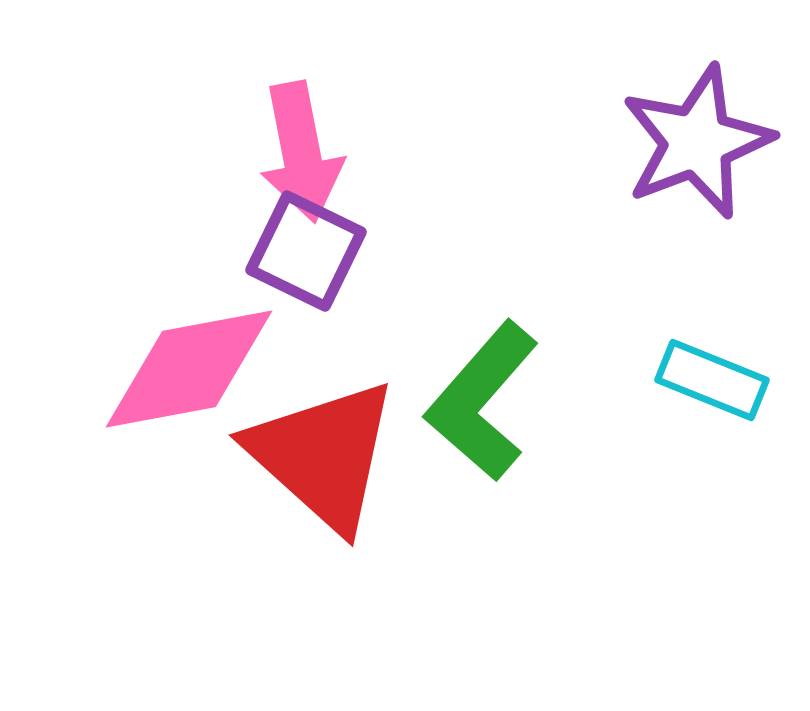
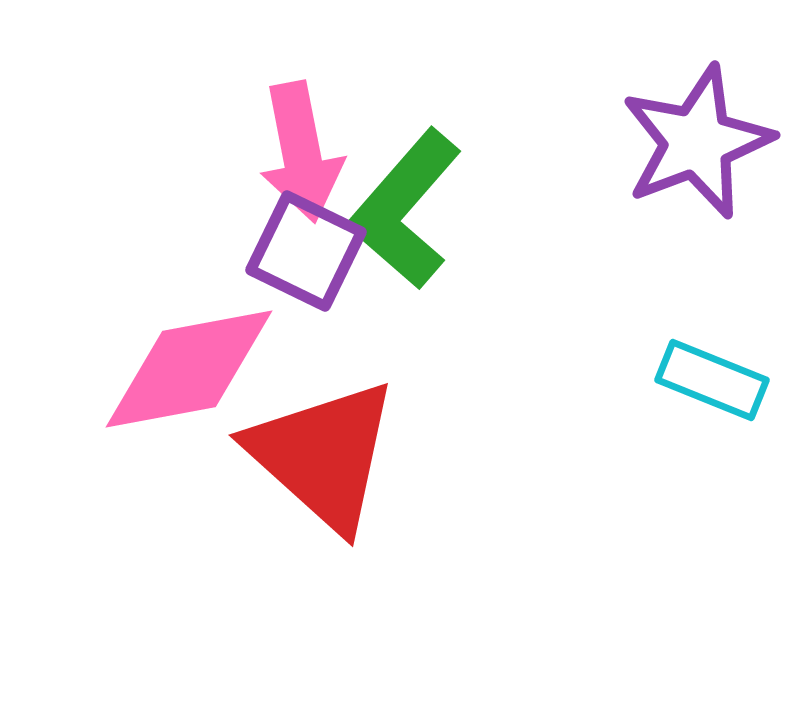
green L-shape: moved 77 px left, 192 px up
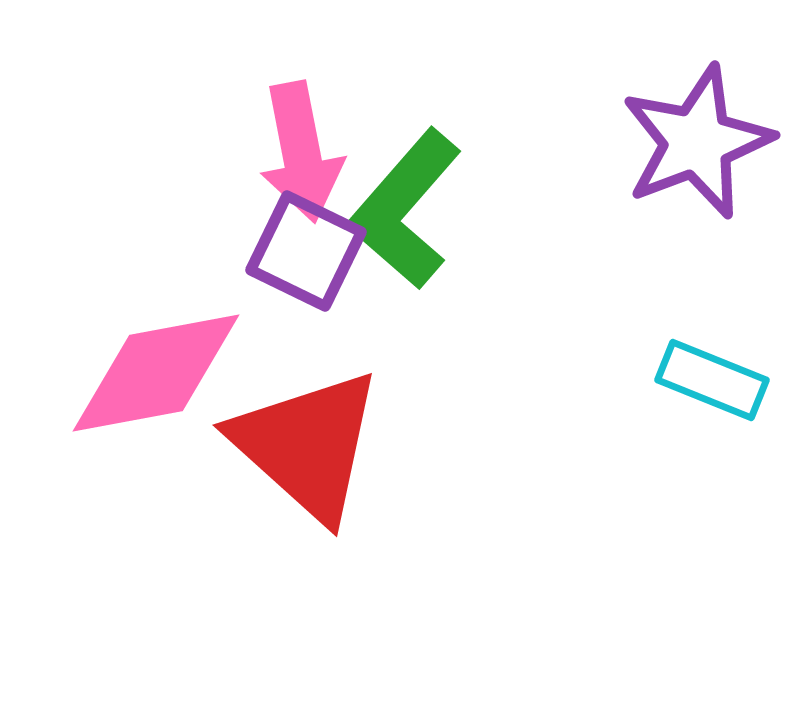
pink diamond: moved 33 px left, 4 px down
red triangle: moved 16 px left, 10 px up
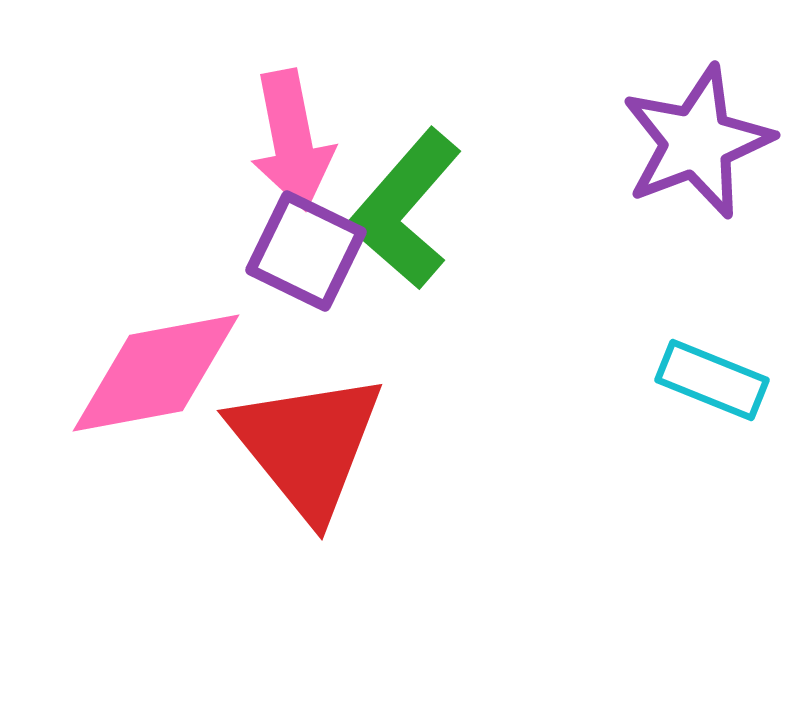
pink arrow: moved 9 px left, 12 px up
red triangle: rotated 9 degrees clockwise
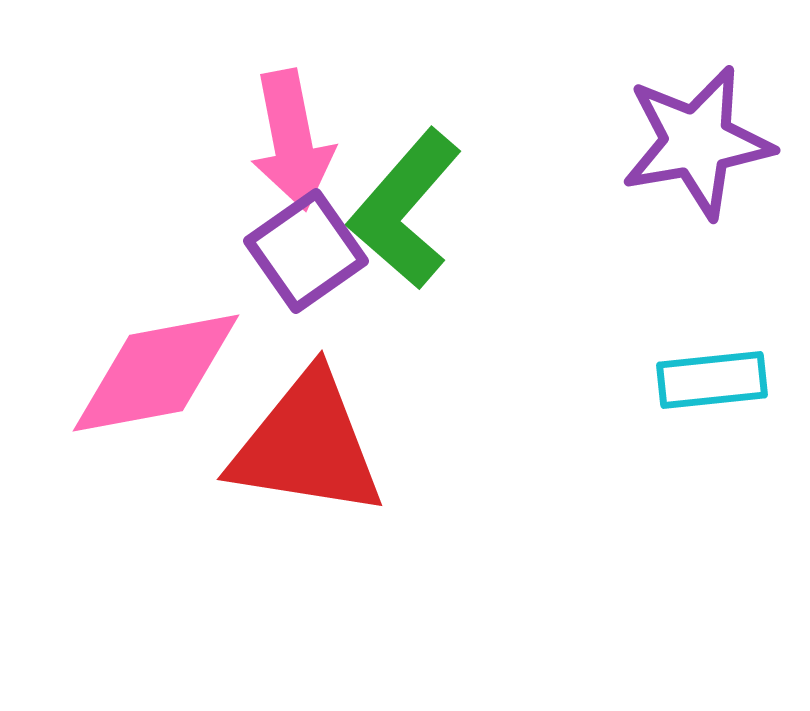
purple star: rotated 11 degrees clockwise
purple square: rotated 29 degrees clockwise
cyan rectangle: rotated 28 degrees counterclockwise
red triangle: rotated 42 degrees counterclockwise
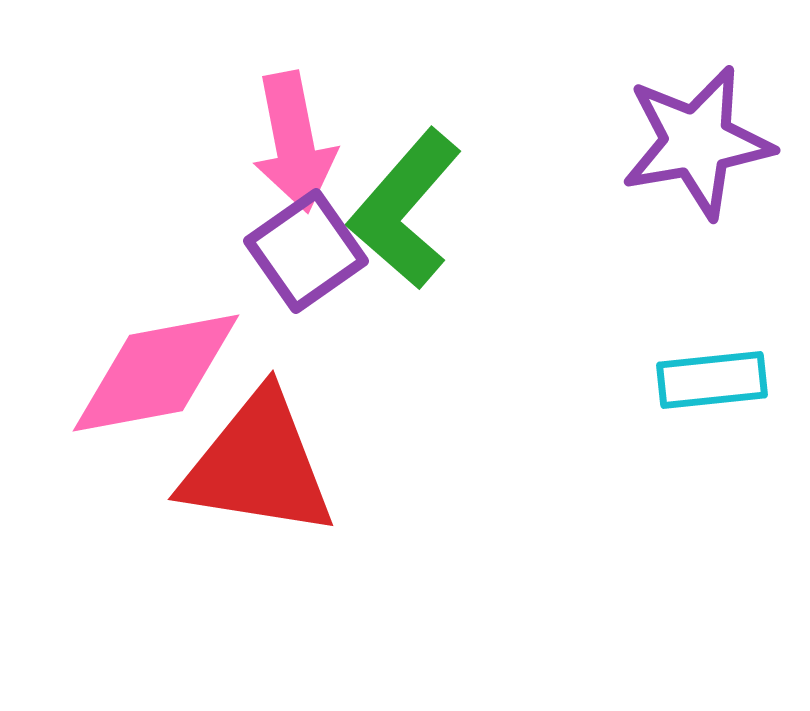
pink arrow: moved 2 px right, 2 px down
red triangle: moved 49 px left, 20 px down
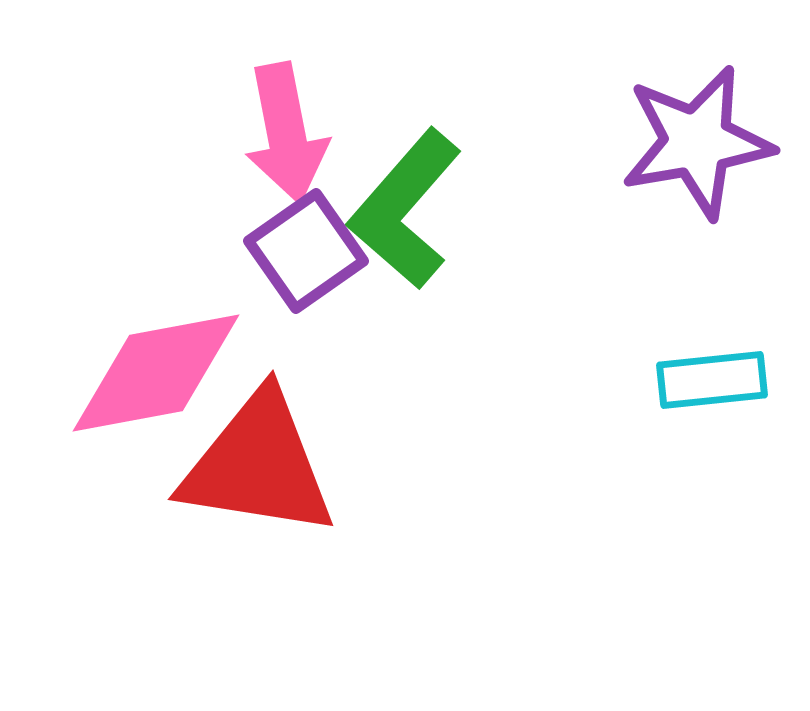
pink arrow: moved 8 px left, 9 px up
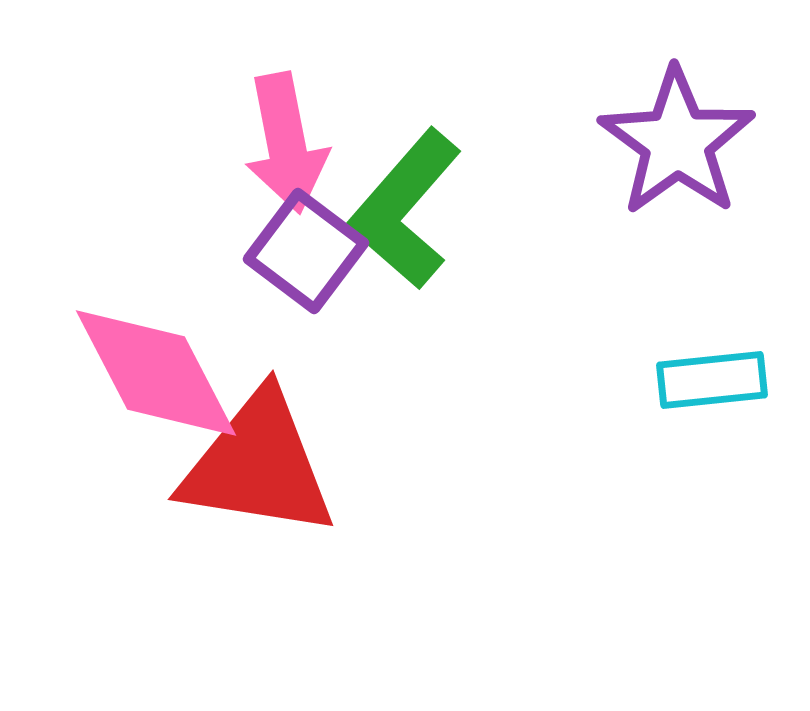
pink arrow: moved 10 px down
purple star: moved 20 px left; rotated 26 degrees counterclockwise
purple square: rotated 18 degrees counterclockwise
pink diamond: rotated 73 degrees clockwise
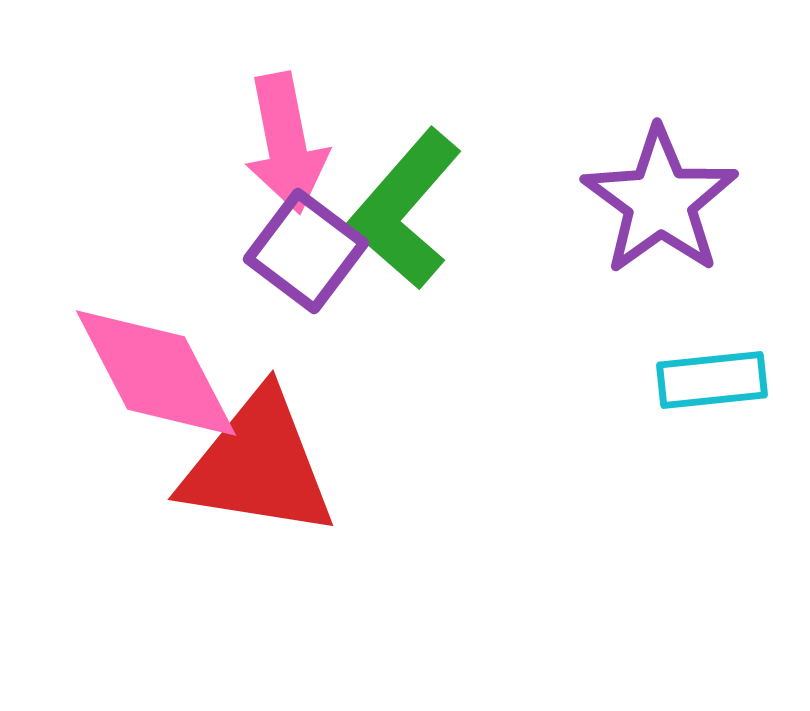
purple star: moved 17 px left, 59 px down
